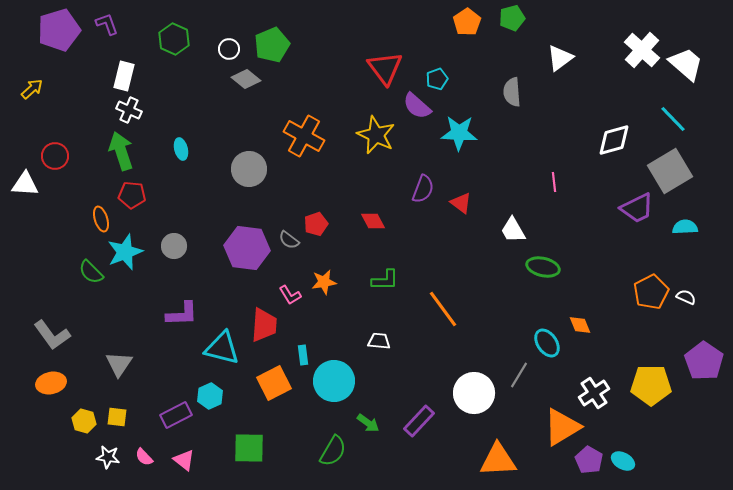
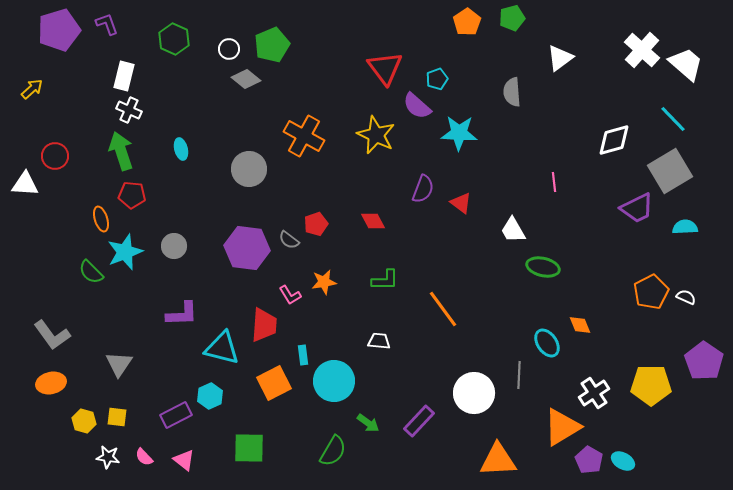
gray line at (519, 375): rotated 28 degrees counterclockwise
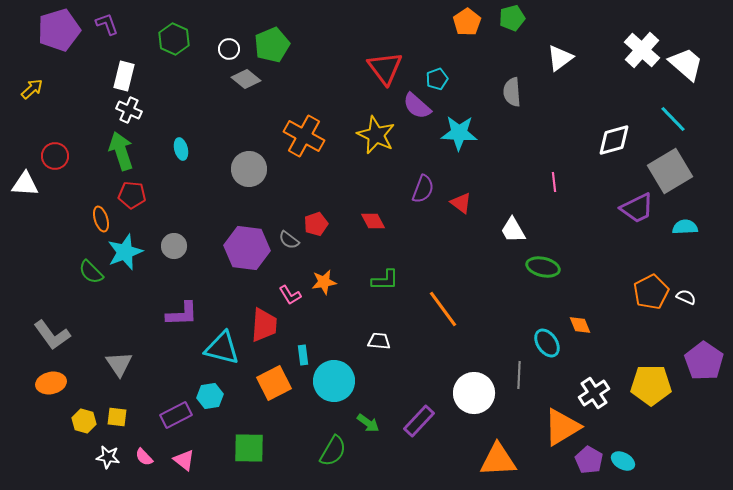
gray triangle at (119, 364): rotated 8 degrees counterclockwise
cyan hexagon at (210, 396): rotated 15 degrees clockwise
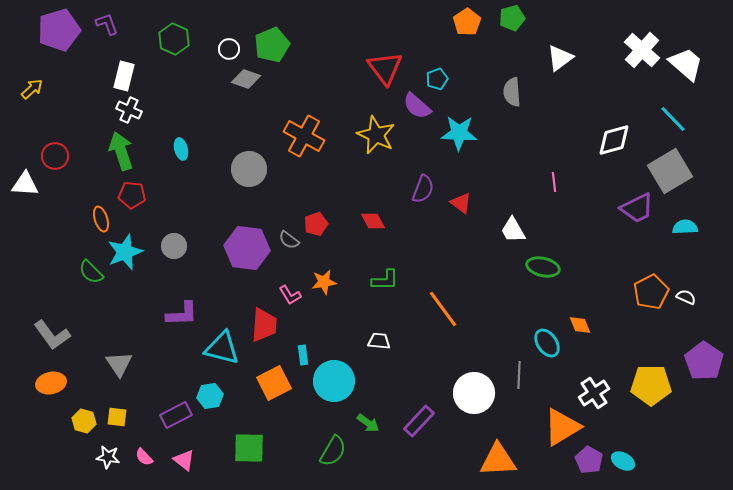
gray diamond at (246, 79): rotated 20 degrees counterclockwise
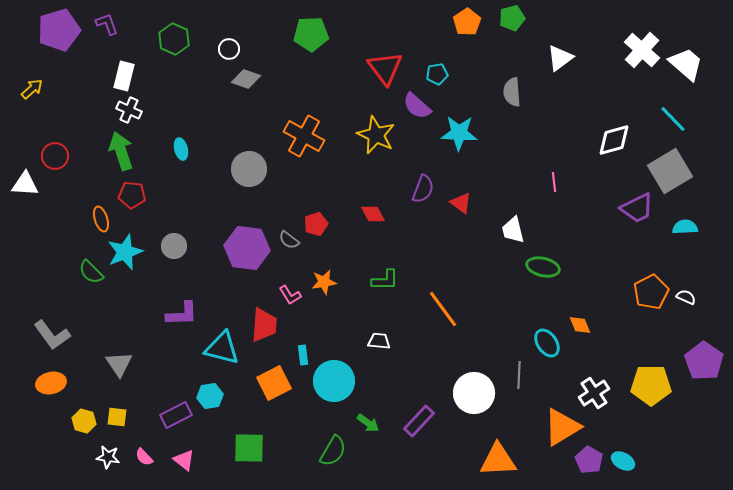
green pentagon at (272, 45): moved 39 px right, 11 px up; rotated 20 degrees clockwise
cyan pentagon at (437, 79): moved 5 px up; rotated 10 degrees clockwise
red diamond at (373, 221): moved 7 px up
white trapezoid at (513, 230): rotated 16 degrees clockwise
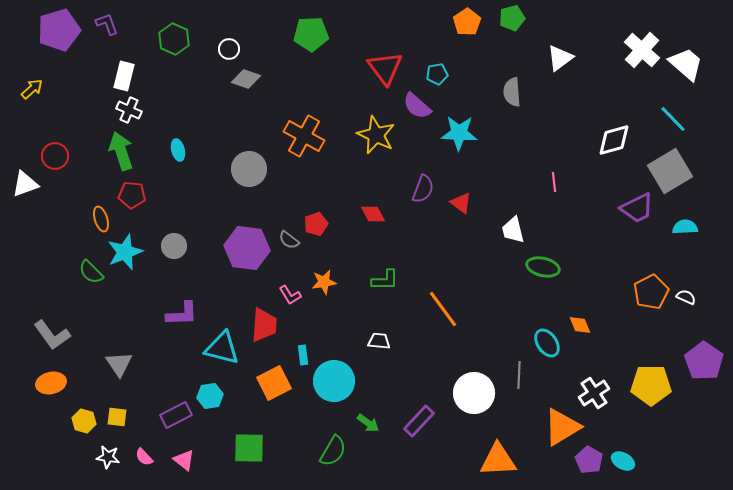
cyan ellipse at (181, 149): moved 3 px left, 1 px down
white triangle at (25, 184): rotated 24 degrees counterclockwise
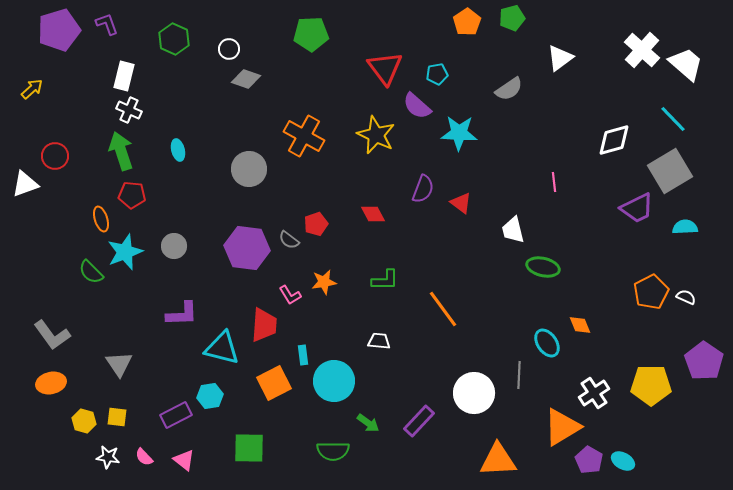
gray semicircle at (512, 92): moved 3 px left, 3 px up; rotated 120 degrees counterclockwise
green semicircle at (333, 451): rotated 60 degrees clockwise
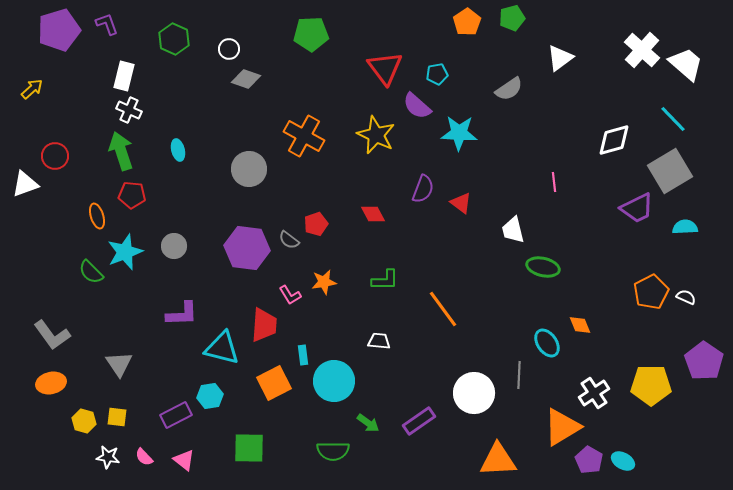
orange ellipse at (101, 219): moved 4 px left, 3 px up
purple rectangle at (419, 421): rotated 12 degrees clockwise
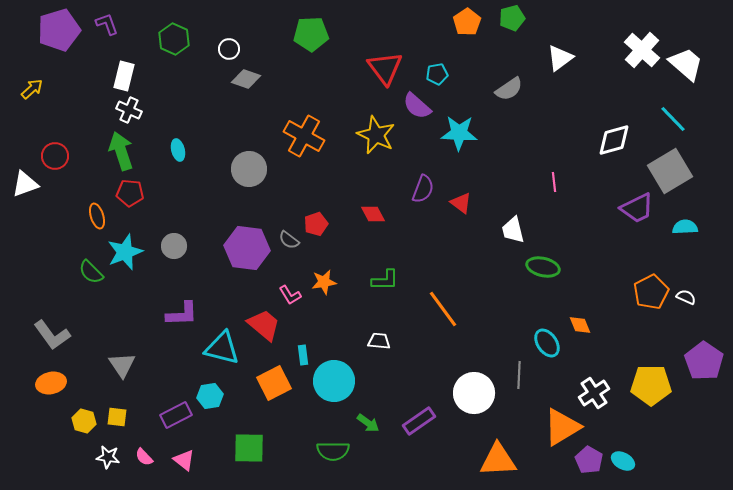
red pentagon at (132, 195): moved 2 px left, 2 px up
red trapezoid at (264, 325): rotated 54 degrees counterclockwise
gray triangle at (119, 364): moved 3 px right, 1 px down
